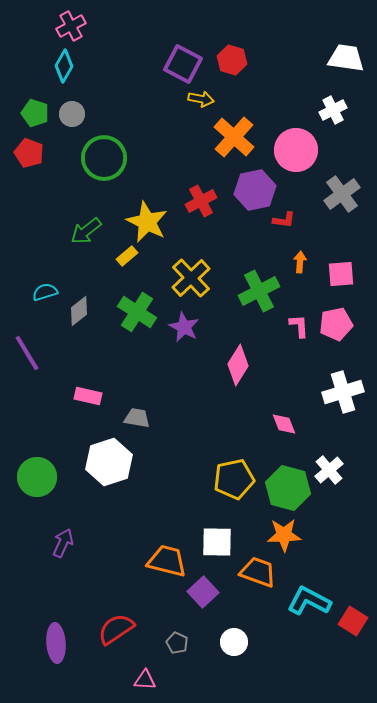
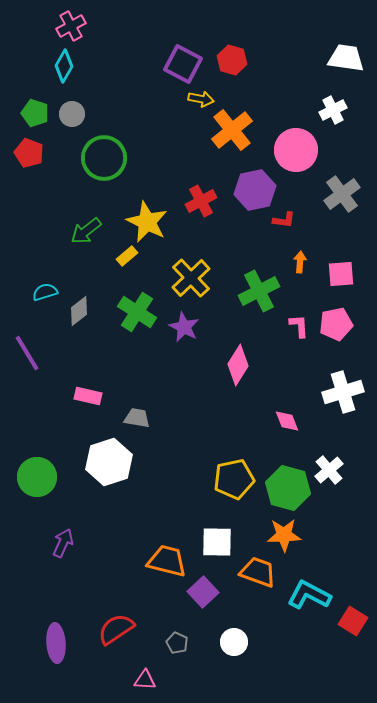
orange cross at (234, 137): moved 2 px left, 7 px up; rotated 9 degrees clockwise
pink diamond at (284, 424): moved 3 px right, 3 px up
cyan L-shape at (309, 601): moved 6 px up
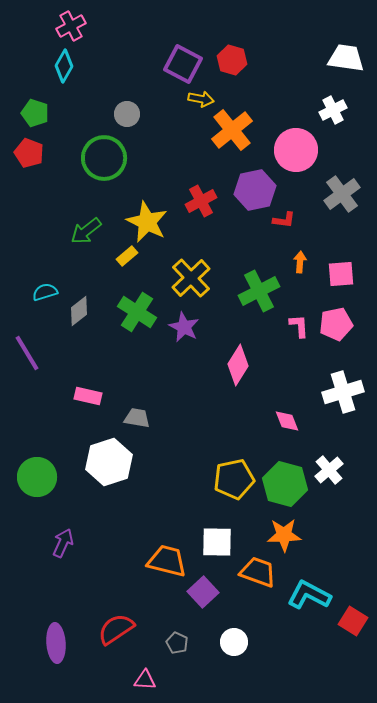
gray circle at (72, 114): moved 55 px right
green hexagon at (288, 488): moved 3 px left, 4 px up
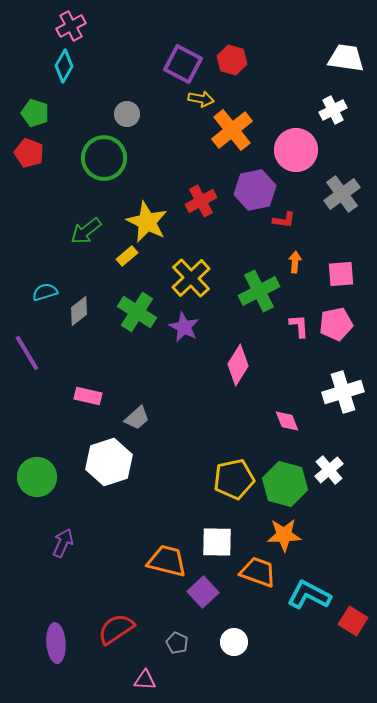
orange arrow at (300, 262): moved 5 px left
gray trapezoid at (137, 418): rotated 128 degrees clockwise
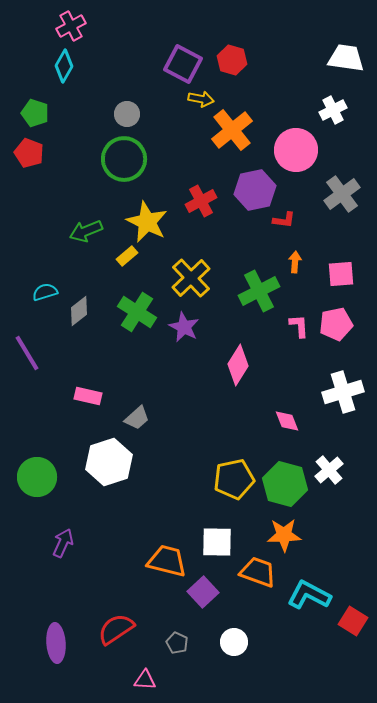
green circle at (104, 158): moved 20 px right, 1 px down
green arrow at (86, 231): rotated 16 degrees clockwise
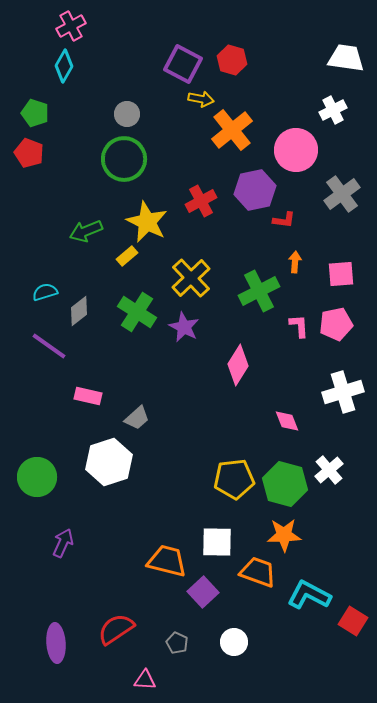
purple line at (27, 353): moved 22 px right, 7 px up; rotated 24 degrees counterclockwise
yellow pentagon at (234, 479): rotated 6 degrees clockwise
